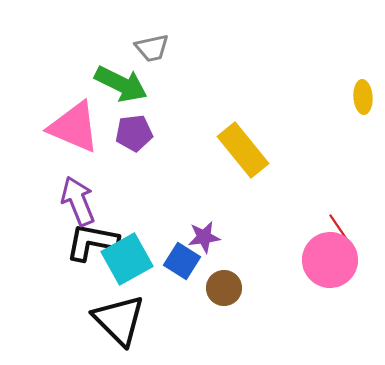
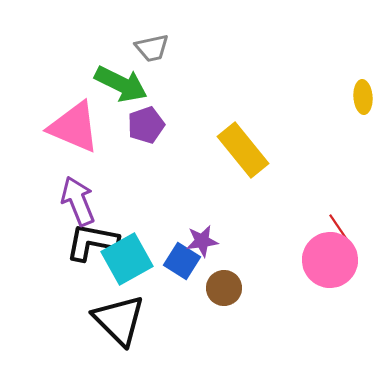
purple pentagon: moved 12 px right, 8 px up; rotated 12 degrees counterclockwise
purple star: moved 2 px left, 4 px down
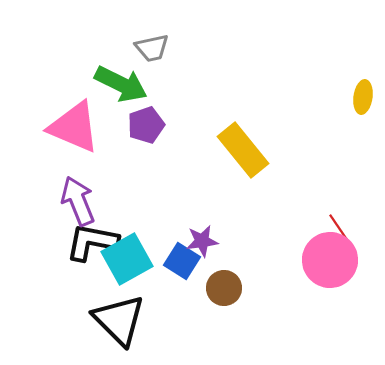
yellow ellipse: rotated 12 degrees clockwise
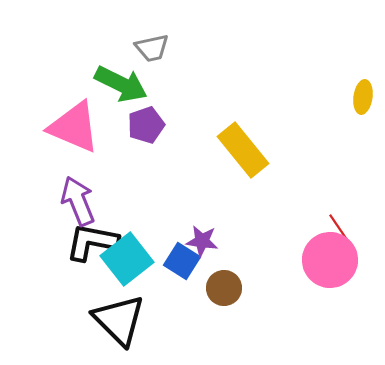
purple star: rotated 16 degrees clockwise
cyan square: rotated 9 degrees counterclockwise
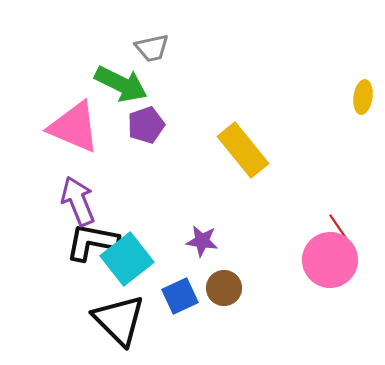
blue square: moved 2 px left, 35 px down; rotated 33 degrees clockwise
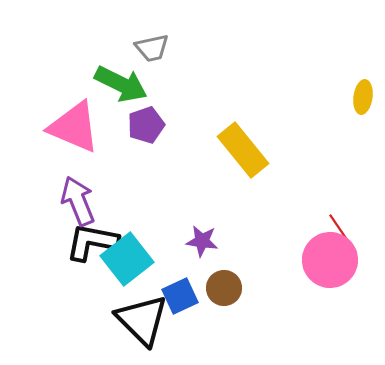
black triangle: moved 23 px right
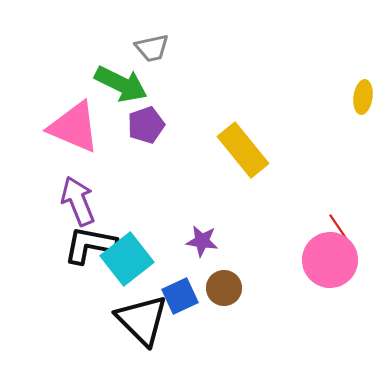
black L-shape: moved 2 px left, 3 px down
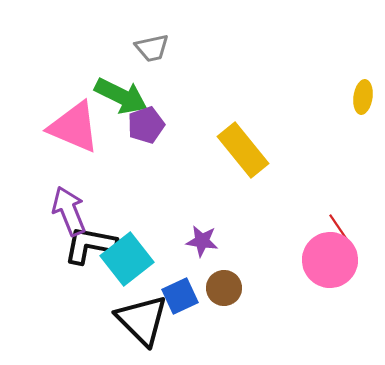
green arrow: moved 12 px down
purple arrow: moved 9 px left, 10 px down
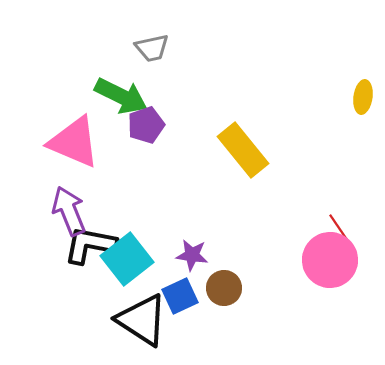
pink triangle: moved 15 px down
purple star: moved 10 px left, 14 px down
black triangle: rotated 12 degrees counterclockwise
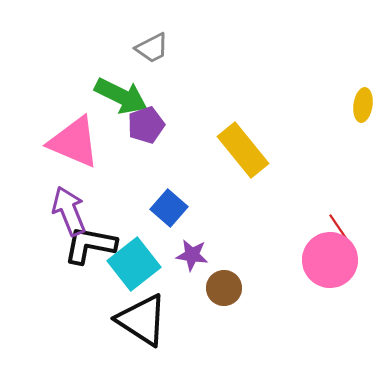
gray trapezoid: rotated 15 degrees counterclockwise
yellow ellipse: moved 8 px down
cyan square: moved 7 px right, 5 px down
blue square: moved 11 px left, 88 px up; rotated 24 degrees counterclockwise
